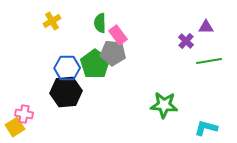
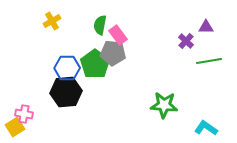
green semicircle: moved 2 px down; rotated 12 degrees clockwise
cyan L-shape: rotated 20 degrees clockwise
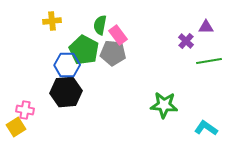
yellow cross: rotated 24 degrees clockwise
green pentagon: moved 11 px left, 14 px up; rotated 8 degrees counterclockwise
blue hexagon: moved 3 px up
pink cross: moved 1 px right, 4 px up
yellow square: moved 1 px right
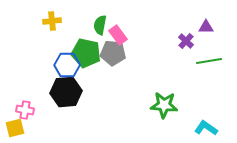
green pentagon: moved 2 px right, 3 px down; rotated 16 degrees counterclockwise
yellow square: moved 1 px left, 1 px down; rotated 18 degrees clockwise
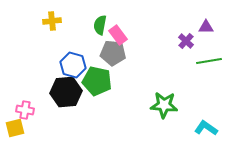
green pentagon: moved 11 px right, 28 px down
blue hexagon: moved 6 px right; rotated 15 degrees clockwise
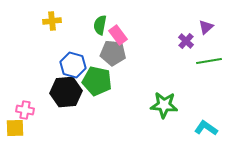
purple triangle: rotated 42 degrees counterclockwise
yellow square: rotated 12 degrees clockwise
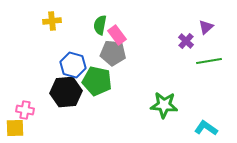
pink rectangle: moved 1 px left
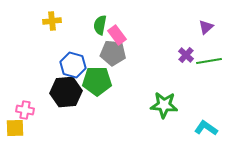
purple cross: moved 14 px down
green pentagon: rotated 12 degrees counterclockwise
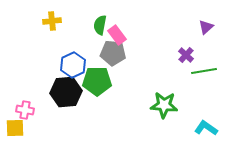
green line: moved 5 px left, 10 px down
blue hexagon: rotated 20 degrees clockwise
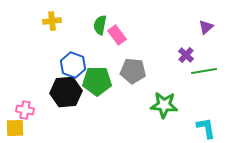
gray pentagon: moved 20 px right, 18 px down
blue hexagon: rotated 15 degrees counterclockwise
cyan L-shape: rotated 45 degrees clockwise
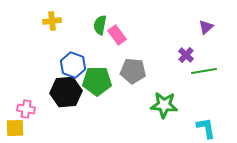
pink cross: moved 1 px right, 1 px up
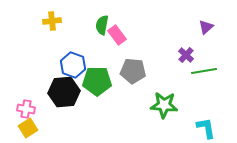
green semicircle: moved 2 px right
black hexagon: moved 2 px left
yellow square: moved 13 px right; rotated 30 degrees counterclockwise
